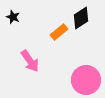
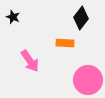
black diamond: rotated 20 degrees counterclockwise
orange rectangle: moved 6 px right, 11 px down; rotated 42 degrees clockwise
pink circle: moved 2 px right
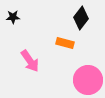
black star: rotated 24 degrees counterclockwise
orange rectangle: rotated 12 degrees clockwise
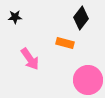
black star: moved 2 px right
pink arrow: moved 2 px up
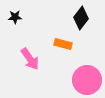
orange rectangle: moved 2 px left, 1 px down
pink circle: moved 1 px left
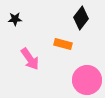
black star: moved 2 px down
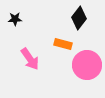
black diamond: moved 2 px left
pink circle: moved 15 px up
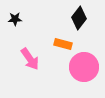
pink circle: moved 3 px left, 2 px down
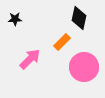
black diamond: rotated 25 degrees counterclockwise
orange rectangle: moved 1 px left, 2 px up; rotated 60 degrees counterclockwise
pink arrow: rotated 100 degrees counterclockwise
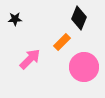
black diamond: rotated 10 degrees clockwise
